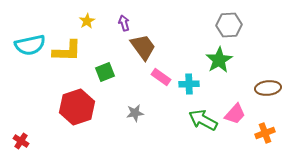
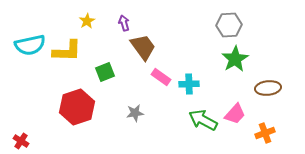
green star: moved 16 px right, 1 px up
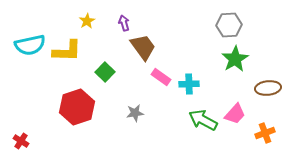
green square: rotated 24 degrees counterclockwise
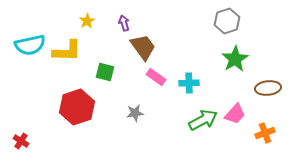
gray hexagon: moved 2 px left, 4 px up; rotated 15 degrees counterclockwise
green square: rotated 30 degrees counterclockwise
pink rectangle: moved 5 px left
cyan cross: moved 1 px up
green arrow: rotated 124 degrees clockwise
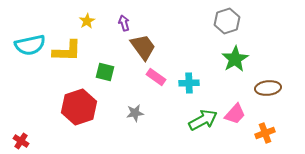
red hexagon: moved 2 px right
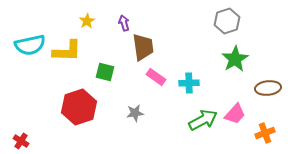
brown trapezoid: rotated 28 degrees clockwise
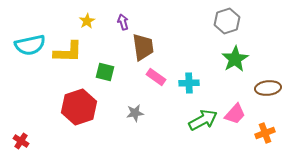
purple arrow: moved 1 px left, 1 px up
yellow L-shape: moved 1 px right, 1 px down
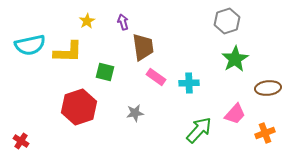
green arrow: moved 4 px left, 10 px down; rotated 20 degrees counterclockwise
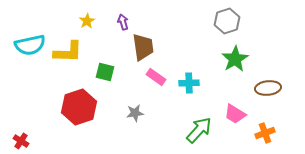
pink trapezoid: rotated 80 degrees clockwise
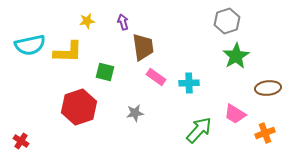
yellow star: rotated 21 degrees clockwise
green star: moved 1 px right, 3 px up
